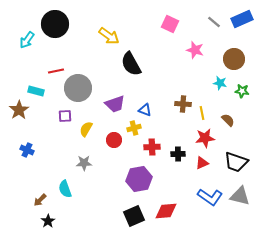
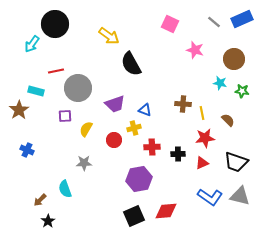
cyan arrow: moved 5 px right, 4 px down
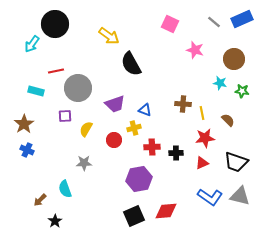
brown star: moved 5 px right, 14 px down
black cross: moved 2 px left, 1 px up
black star: moved 7 px right
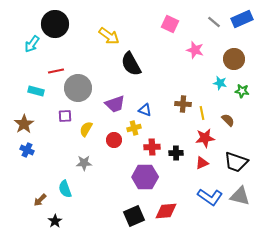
purple hexagon: moved 6 px right, 2 px up; rotated 10 degrees clockwise
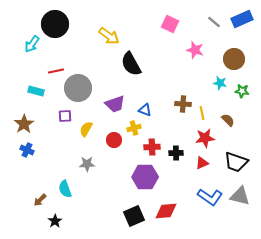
gray star: moved 3 px right, 1 px down
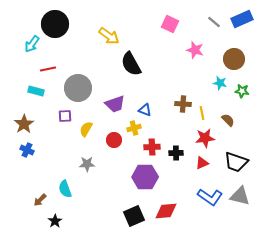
red line: moved 8 px left, 2 px up
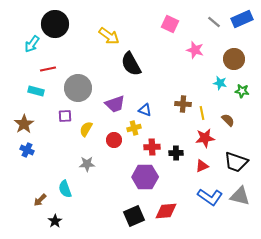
red triangle: moved 3 px down
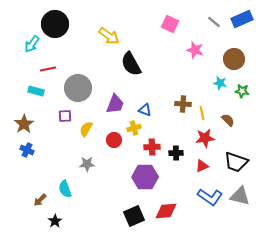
purple trapezoid: rotated 50 degrees counterclockwise
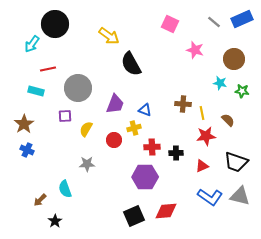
red star: moved 1 px right, 2 px up
